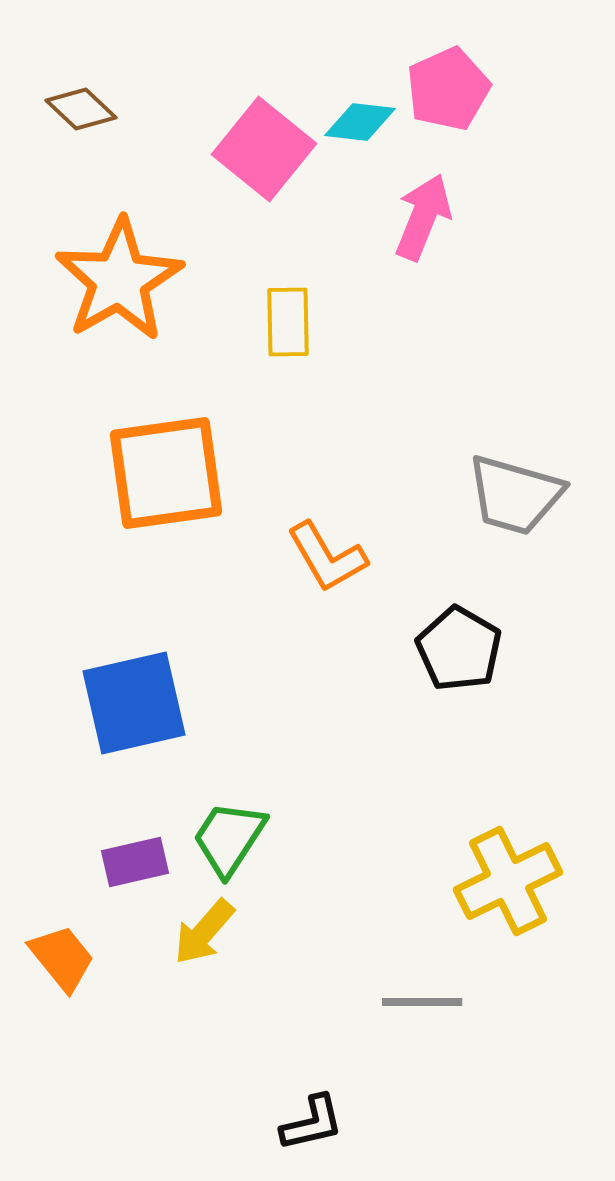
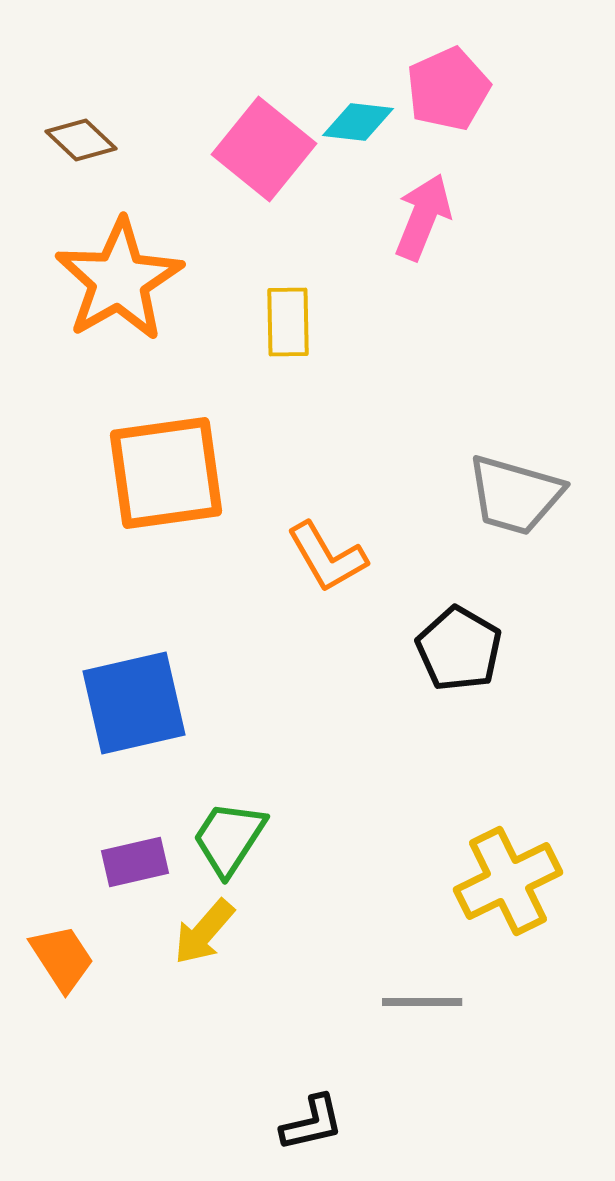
brown diamond: moved 31 px down
cyan diamond: moved 2 px left
orange trapezoid: rotated 6 degrees clockwise
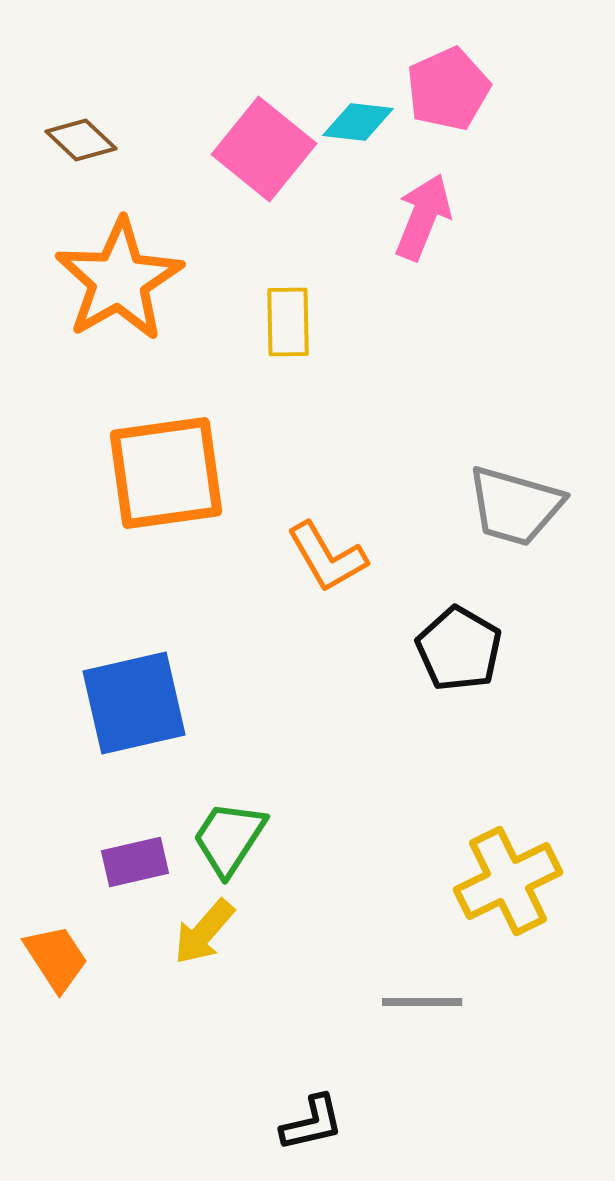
gray trapezoid: moved 11 px down
orange trapezoid: moved 6 px left
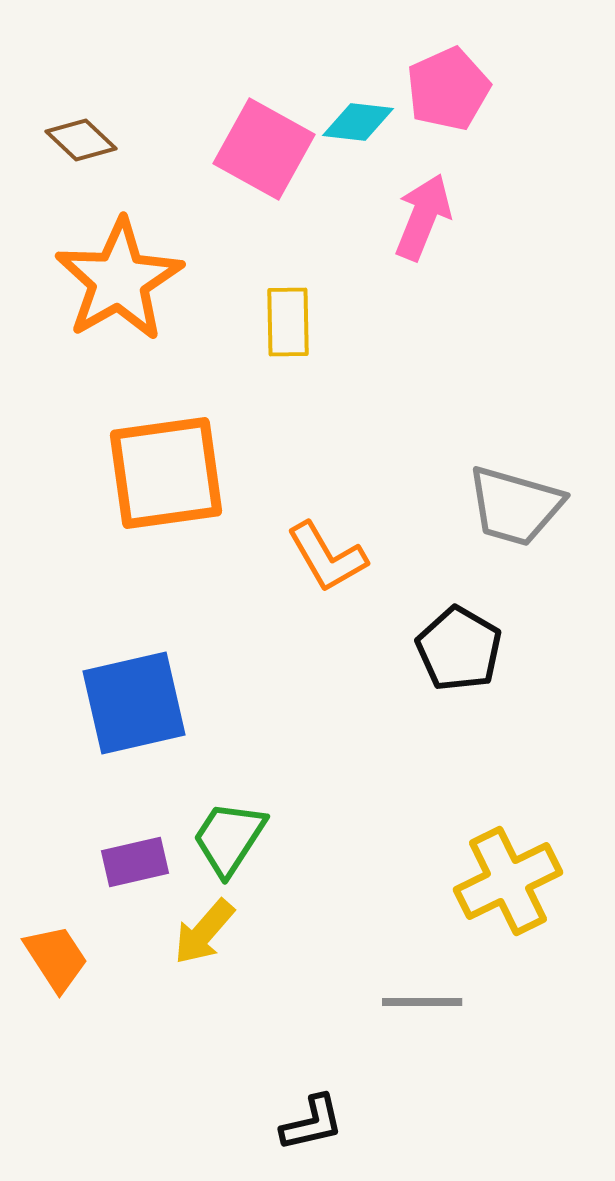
pink square: rotated 10 degrees counterclockwise
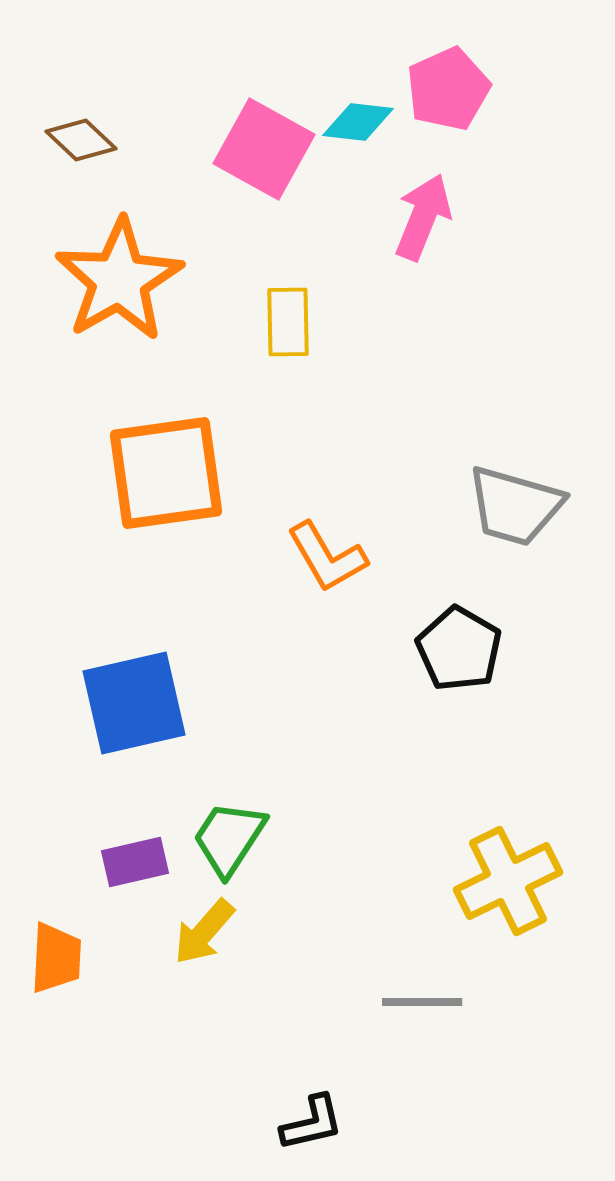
orange trapezoid: rotated 36 degrees clockwise
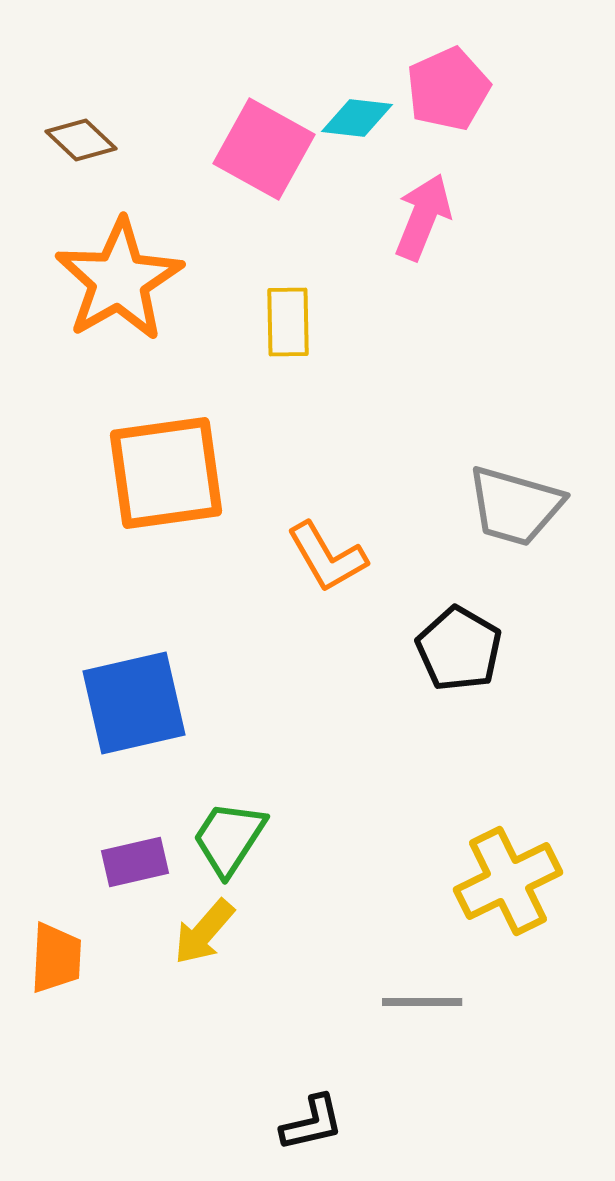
cyan diamond: moved 1 px left, 4 px up
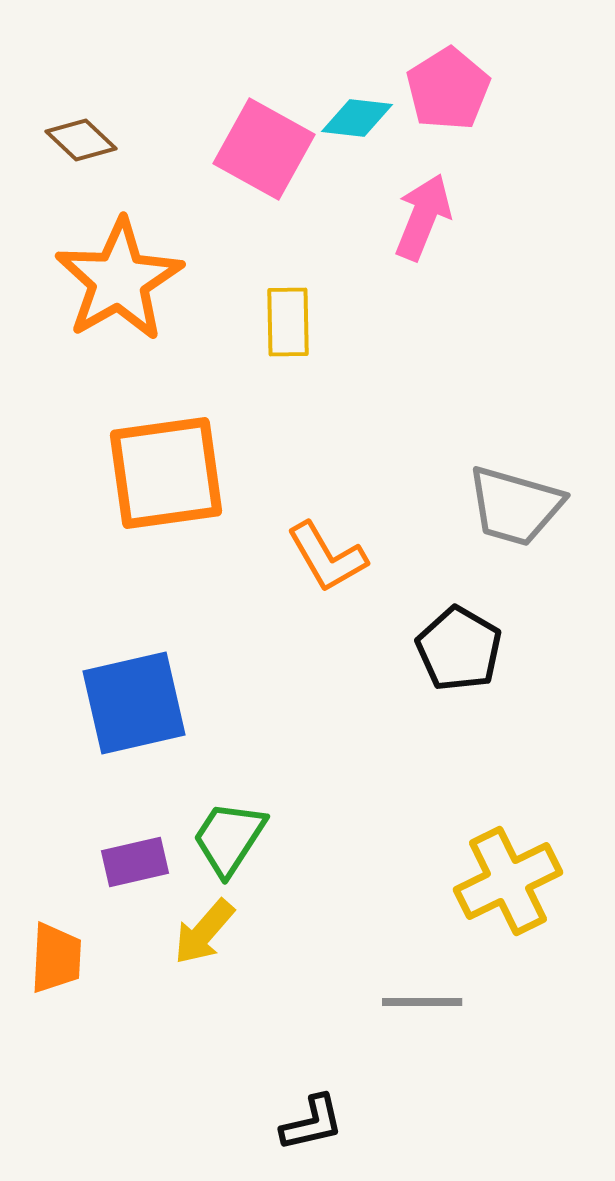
pink pentagon: rotated 8 degrees counterclockwise
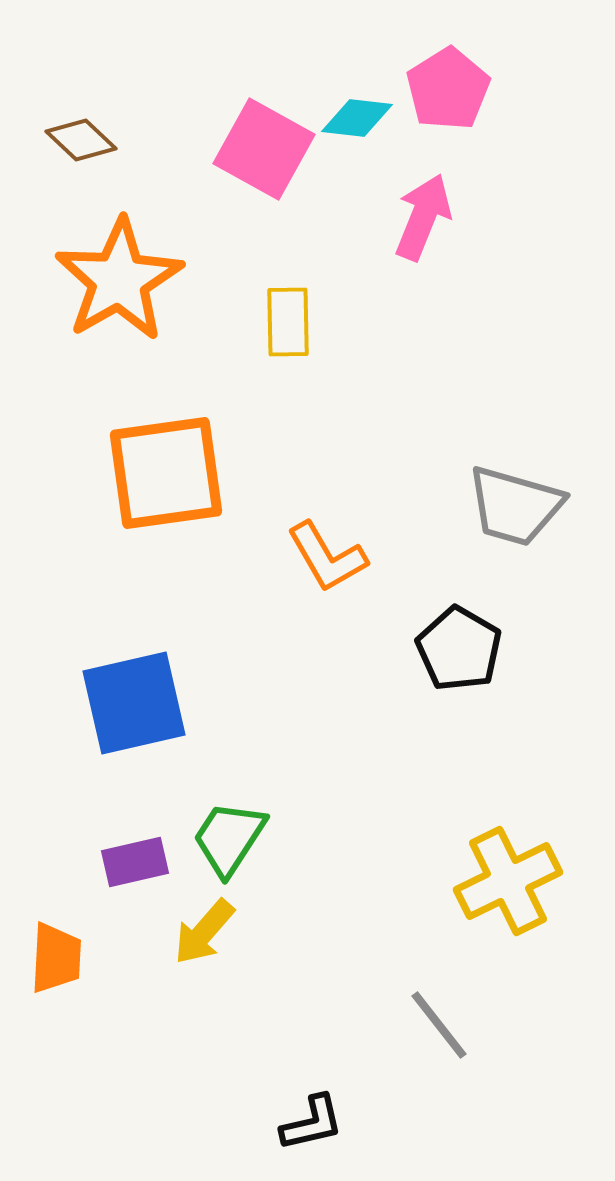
gray line: moved 17 px right, 23 px down; rotated 52 degrees clockwise
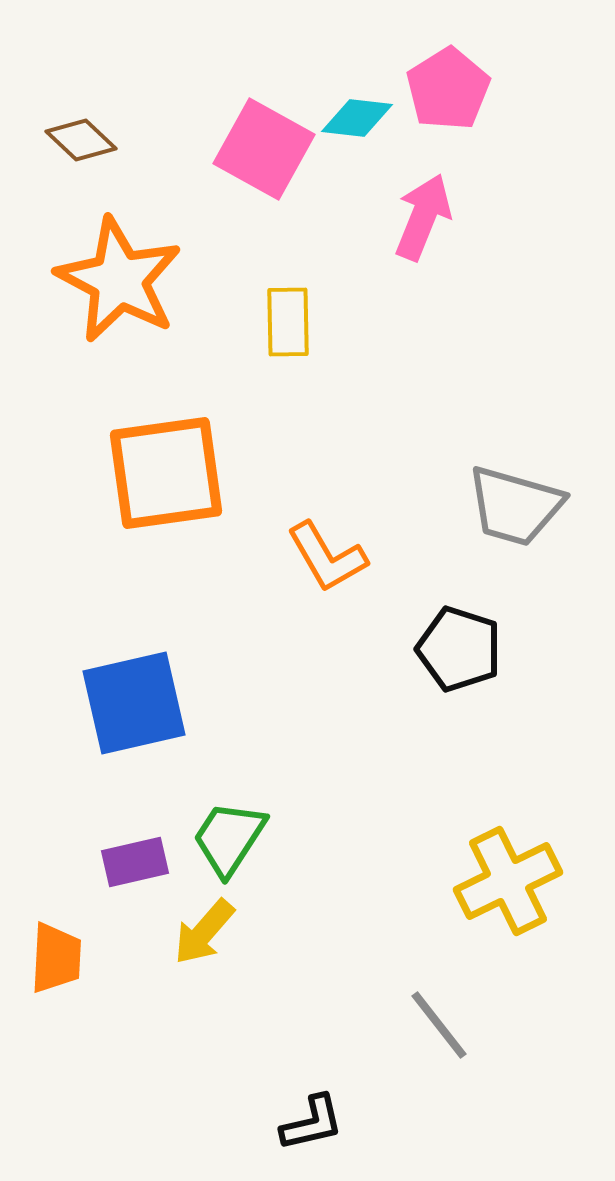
orange star: rotated 14 degrees counterclockwise
black pentagon: rotated 12 degrees counterclockwise
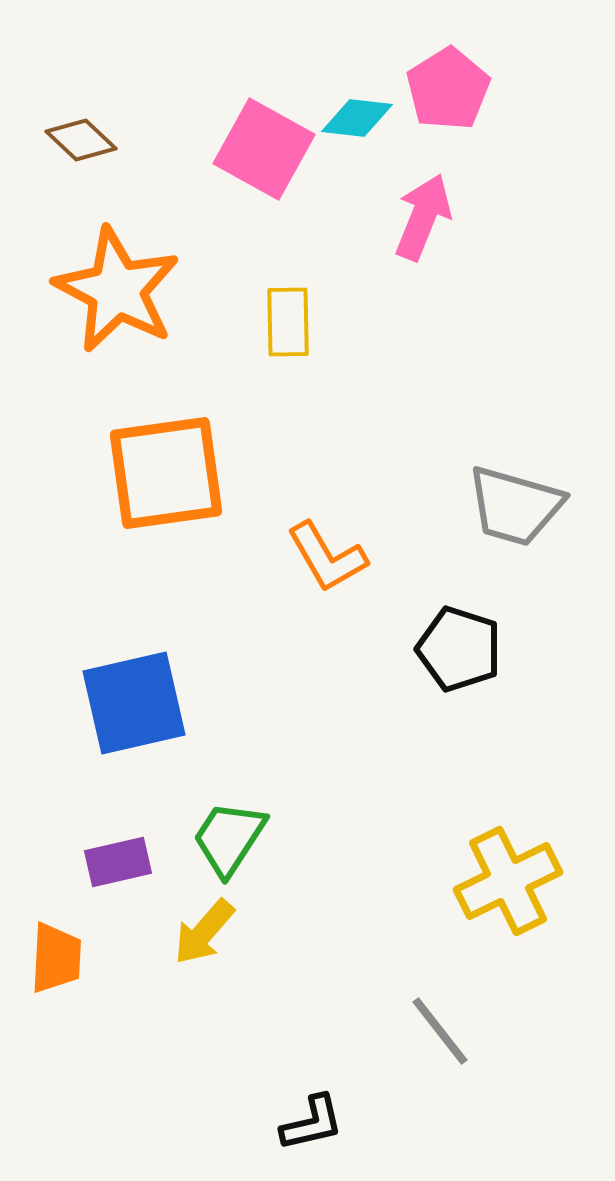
orange star: moved 2 px left, 10 px down
purple rectangle: moved 17 px left
gray line: moved 1 px right, 6 px down
